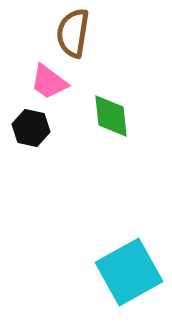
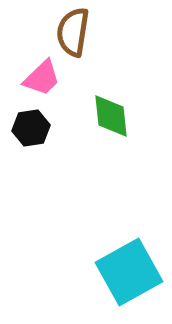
brown semicircle: moved 1 px up
pink trapezoid: moved 7 px left, 4 px up; rotated 81 degrees counterclockwise
black hexagon: rotated 21 degrees counterclockwise
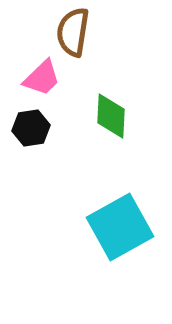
green diamond: rotated 9 degrees clockwise
cyan square: moved 9 px left, 45 px up
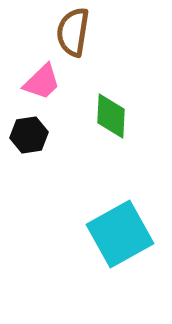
pink trapezoid: moved 4 px down
black hexagon: moved 2 px left, 7 px down
cyan square: moved 7 px down
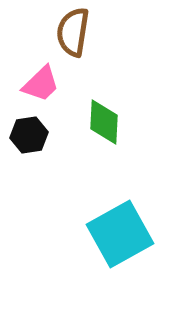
pink trapezoid: moved 1 px left, 2 px down
green diamond: moved 7 px left, 6 px down
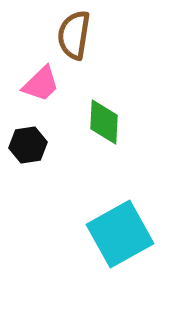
brown semicircle: moved 1 px right, 3 px down
black hexagon: moved 1 px left, 10 px down
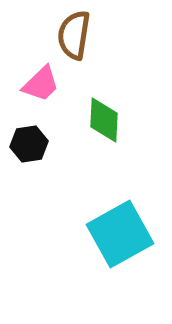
green diamond: moved 2 px up
black hexagon: moved 1 px right, 1 px up
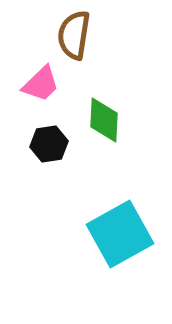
black hexagon: moved 20 px right
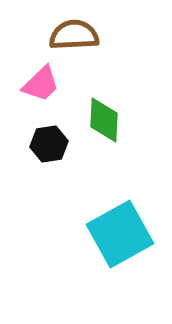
brown semicircle: rotated 78 degrees clockwise
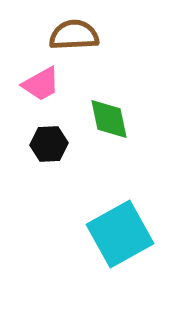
pink trapezoid: rotated 15 degrees clockwise
green diamond: moved 5 px right, 1 px up; rotated 15 degrees counterclockwise
black hexagon: rotated 6 degrees clockwise
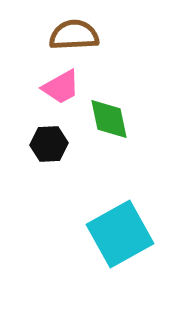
pink trapezoid: moved 20 px right, 3 px down
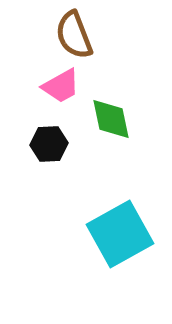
brown semicircle: rotated 108 degrees counterclockwise
pink trapezoid: moved 1 px up
green diamond: moved 2 px right
